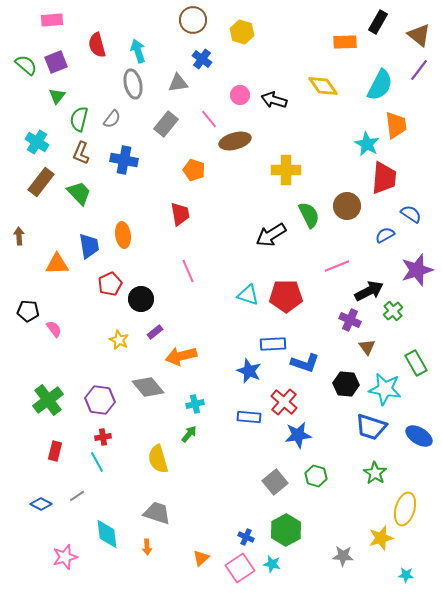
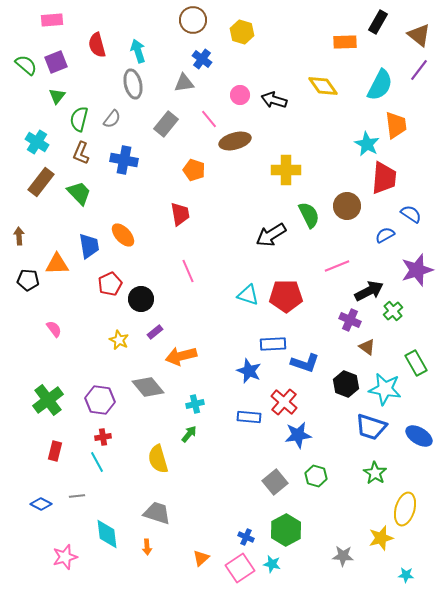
gray triangle at (178, 83): moved 6 px right
orange ellipse at (123, 235): rotated 35 degrees counterclockwise
black pentagon at (28, 311): moved 31 px up
brown triangle at (367, 347): rotated 18 degrees counterclockwise
black hexagon at (346, 384): rotated 15 degrees clockwise
gray line at (77, 496): rotated 28 degrees clockwise
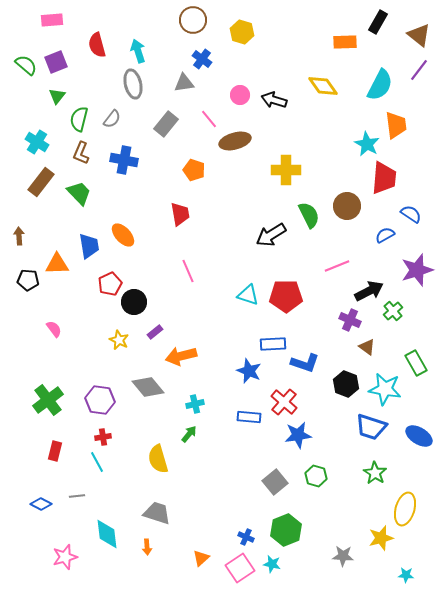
black circle at (141, 299): moved 7 px left, 3 px down
green hexagon at (286, 530): rotated 8 degrees clockwise
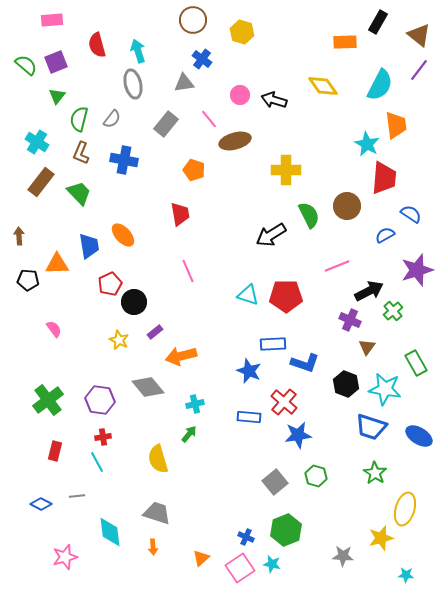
brown triangle at (367, 347): rotated 30 degrees clockwise
cyan diamond at (107, 534): moved 3 px right, 2 px up
orange arrow at (147, 547): moved 6 px right
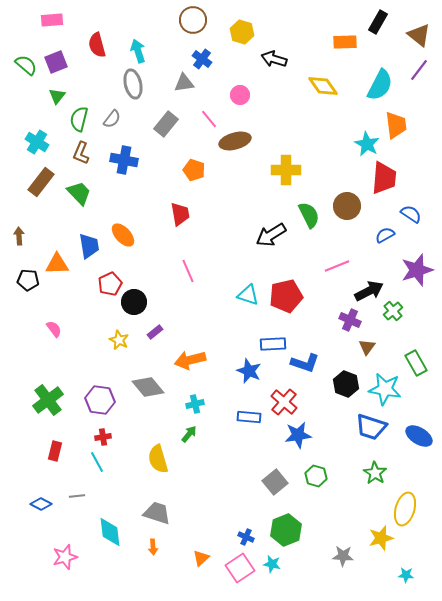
black arrow at (274, 100): moved 41 px up
red pentagon at (286, 296): rotated 12 degrees counterclockwise
orange arrow at (181, 356): moved 9 px right, 4 px down
